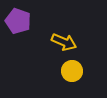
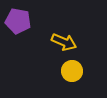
purple pentagon: rotated 10 degrees counterclockwise
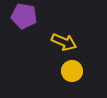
purple pentagon: moved 6 px right, 5 px up
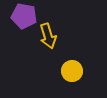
yellow arrow: moved 16 px left, 6 px up; rotated 50 degrees clockwise
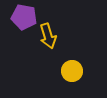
purple pentagon: moved 1 px down
